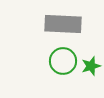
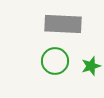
green circle: moved 8 px left
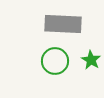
green star: moved 6 px up; rotated 24 degrees counterclockwise
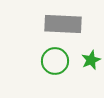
green star: rotated 18 degrees clockwise
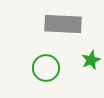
green circle: moved 9 px left, 7 px down
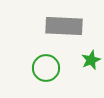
gray rectangle: moved 1 px right, 2 px down
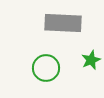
gray rectangle: moved 1 px left, 3 px up
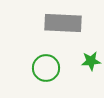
green star: moved 1 px down; rotated 18 degrees clockwise
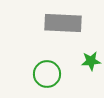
green circle: moved 1 px right, 6 px down
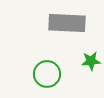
gray rectangle: moved 4 px right
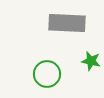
green star: rotated 18 degrees clockwise
